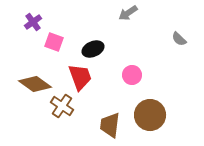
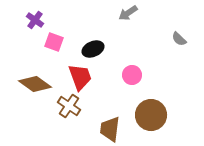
purple cross: moved 2 px right, 2 px up; rotated 18 degrees counterclockwise
brown cross: moved 7 px right
brown circle: moved 1 px right
brown trapezoid: moved 4 px down
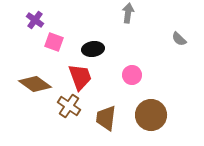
gray arrow: rotated 132 degrees clockwise
black ellipse: rotated 15 degrees clockwise
brown trapezoid: moved 4 px left, 11 px up
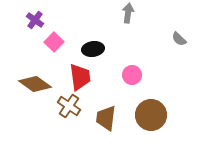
pink square: rotated 24 degrees clockwise
red trapezoid: rotated 12 degrees clockwise
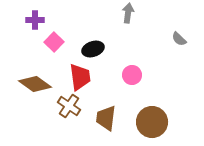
purple cross: rotated 36 degrees counterclockwise
black ellipse: rotated 10 degrees counterclockwise
brown circle: moved 1 px right, 7 px down
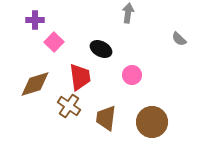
black ellipse: moved 8 px right; rotated 45 degrees clockwise
brown diamond: rotated 52 degrees counterclockwise
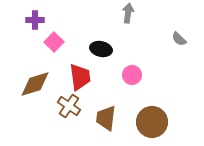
black ellipse: rotated 15 degrees counterclockwise
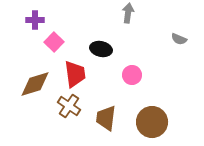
gray semicircle: rotated 21 degrees counterclockwise
red trapezoid: moved 5 px left, 3 px up
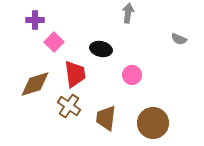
brown circle: moved 1 px right, 1 px down
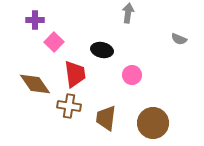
black ellipse: moved 1 px right, 1 px down
brown diamond: rotated 72 degrees clockwise
brown cross: rotated 25 degrees counterclockwise
